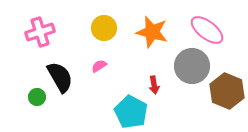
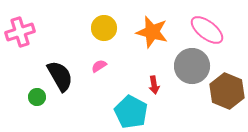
pink cross: moved 20 px left
black semicircle: moved 1 px up
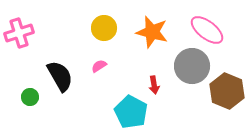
pink cross: moved 1 px left, 1 px down
green circle: moved 7 px left
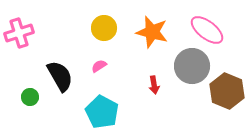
cyan pentagon: moved 29 px left
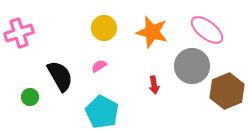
brown hexagon: rotated 16 degrees clockwise
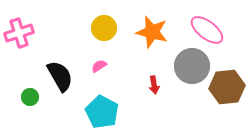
brown hexagon: moved 4 px up; rotated 16 degrees clockwise
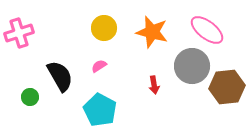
cyan pentagon: moved 2 px left, 2 px up
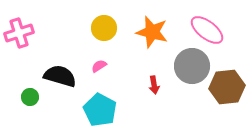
black semicircle: rotated 44 degrees counterclockwise
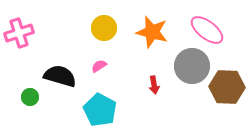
brown hexagon: rotated 8 degrees clockwise
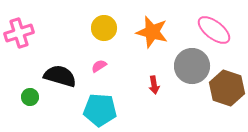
pink ellipse: moved 7 px right
brown hexagon: moved 1 px down; rotated 16 degrees clockwise
cyan pentagon: rotated 24 degrees counterclockwise
